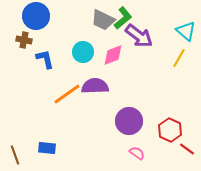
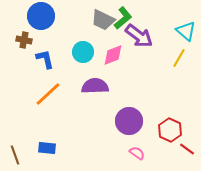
blue circle: moved 5 px right
orange line: moved 19 px left; rotated 8 degrees counterclockwise
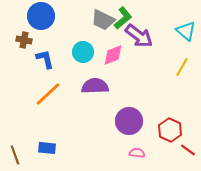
yellow line: moved 3 px right, 9 px down
red line: moved 1 px right, 1 px down
pink semicircle: rotated 28 degrees counterclockwise
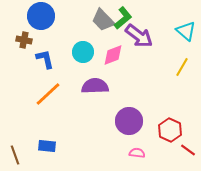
gray trapezoid: rotated 20 degrees clockwise
blue rectangle: moved 2 px up
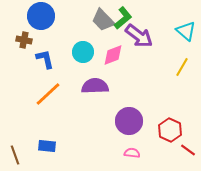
pink semicircle: moved 5 px left
